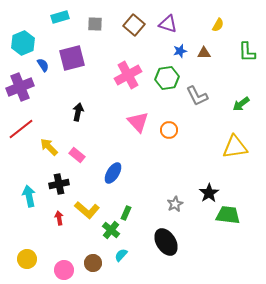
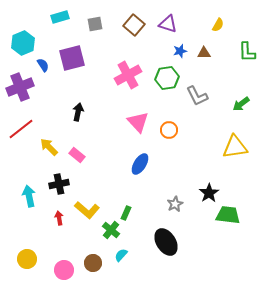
gray square: rotated 14 degrees counterclockwise
blue ellipse: moved 27 px right, 9 px up
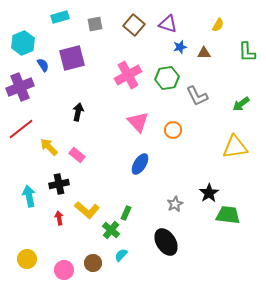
blue star: moved 4 px up
orange circle: moved 4 px right
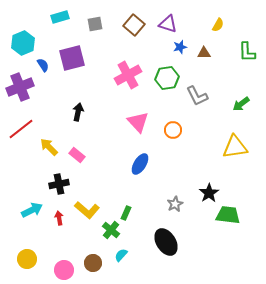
cyan arrow: moved 3 px right, 14 px down; rotated 75 degrees clockwise
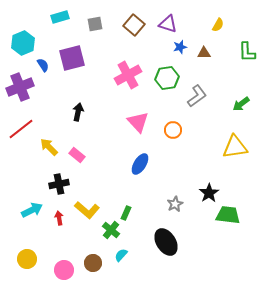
gray L-shape: rotated 100 degrees counterclockwise
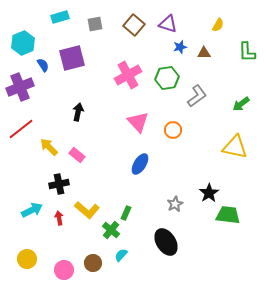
yellow triangle: rotated 20 degrees clockwise
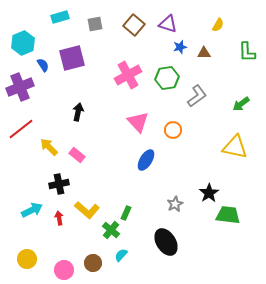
blue ellipse: moved 6 px right, 4 px up
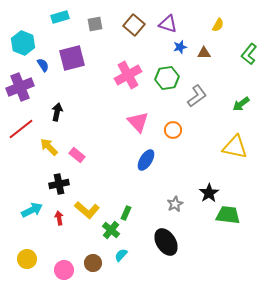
cyan hexagon: rotated 15 degrees counterclockwise
green L-shape: moved 2 px right, 2 px down; rotated 40 degrees clockwise
black arrow: moved 21 px left
